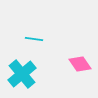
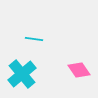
pink diamond: moved 1 px left, 6 px down
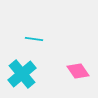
pink diamond: moved 1 px left, 1 px down
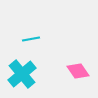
cyan line: moved 3 px left; rotated 18 degrees counterclockwise
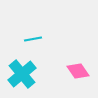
cyan line: moved 2 px right
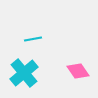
cyan cross: moved 2 px right, 1 px up
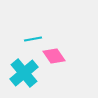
pink diamond: moved 24 px left, 15 px up
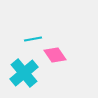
pink diamond: moved 1 px right, 1 px up
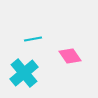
pink diamond: moved 15 px right, 1 px down
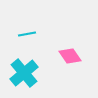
cyan line: moved 6 px left, 5 px up
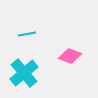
pink diamond: rotated 35 degrees counterclockwise
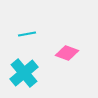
pink diamond: moved 3 px left, 3 px up
